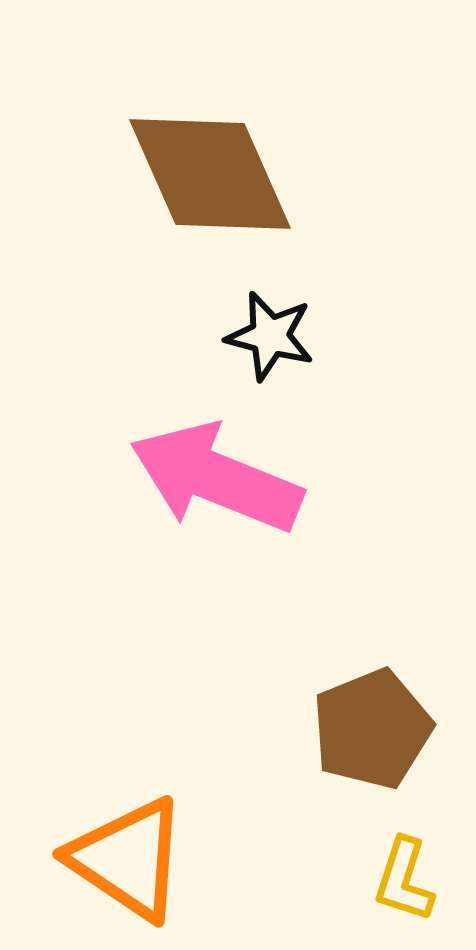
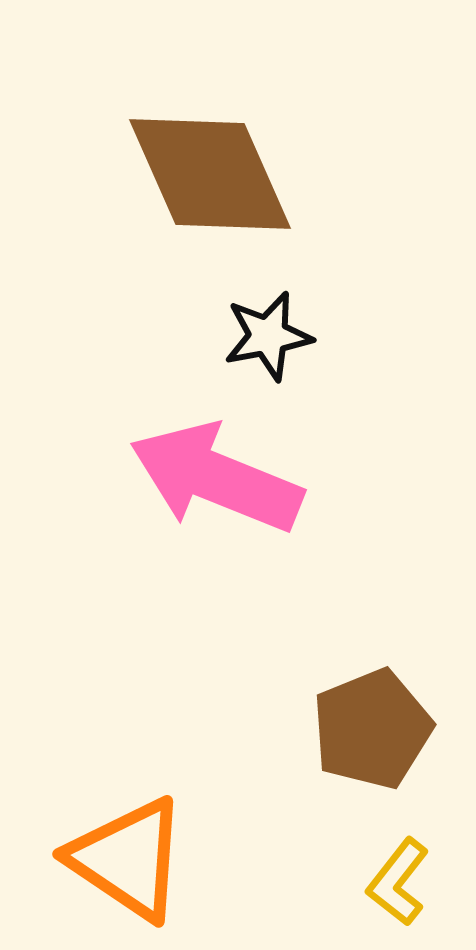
black star: moved 2 px left; rotated 26 degrees counterclockwise
yellow L-shape: moved 6 px left, 2 px down; rotated 20 degrees clockwise
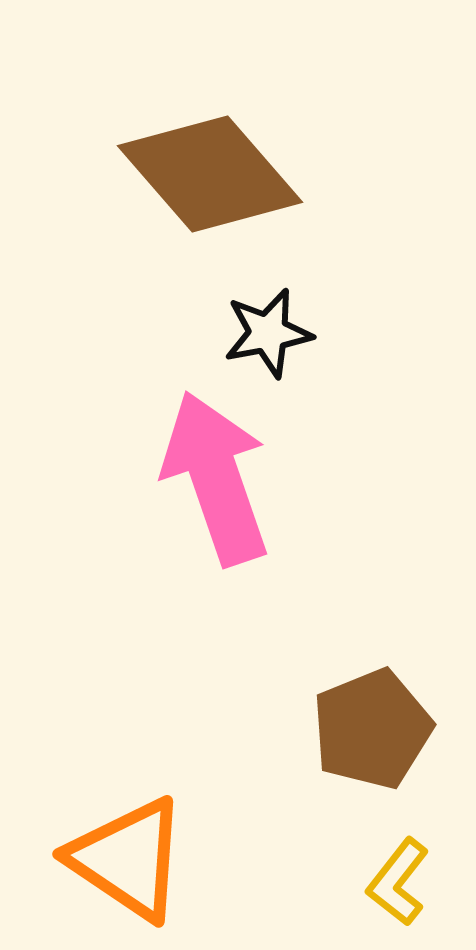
brown diamond: rotated 17 degrees counterclockwise
black star: moved 3 px up
pink arrow: rotated 49 degrees clockwise
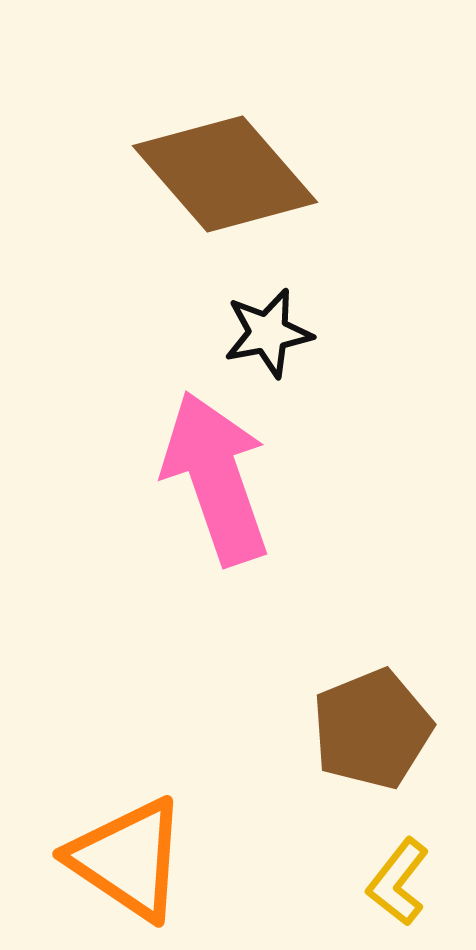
brown diamond: moved 15 px right
